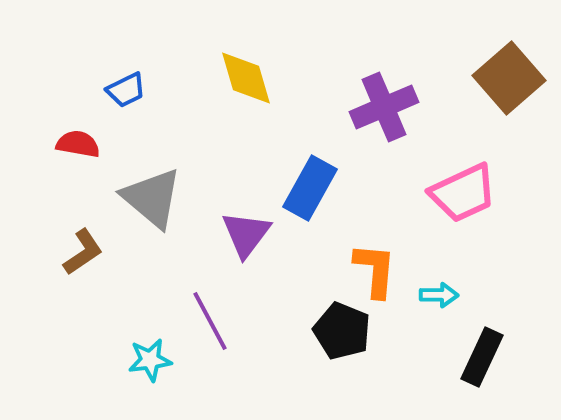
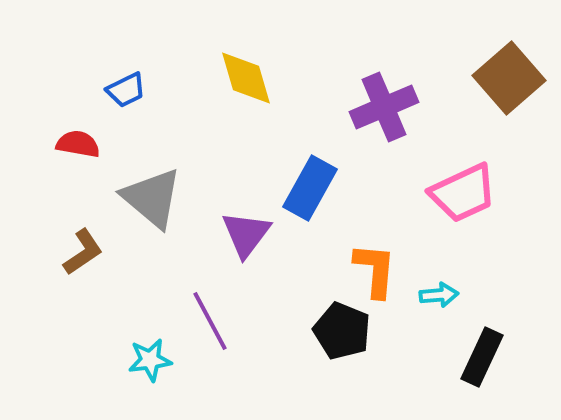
cyan arrow: rotated 6 degrees counterclockwise
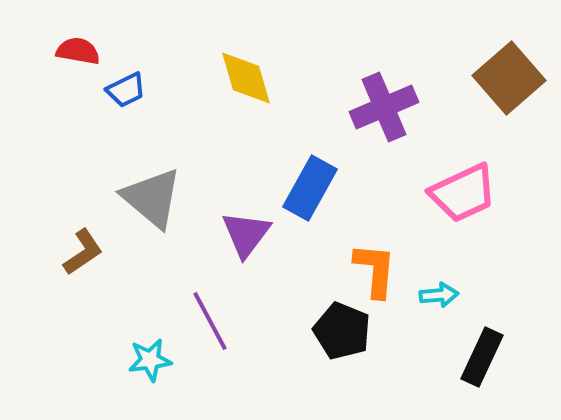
red semicircle: moved 93 px up
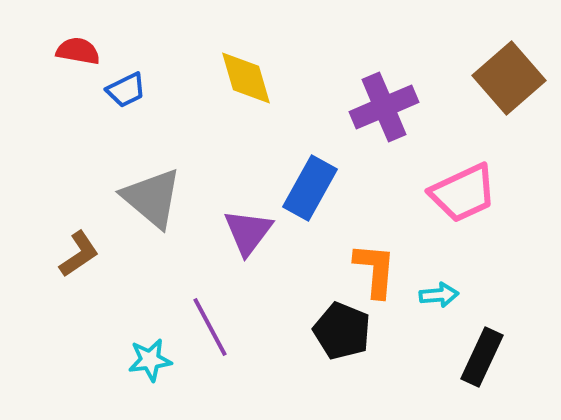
purple triangle: moved 2 px right, 2 px up
brown L-shape: moved 4 px left, 2 px down
purple line: moved 6 px down
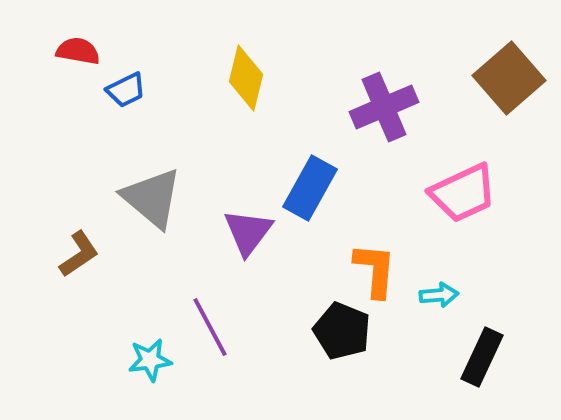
yellow diamond: rotated 30 degrees clockwise
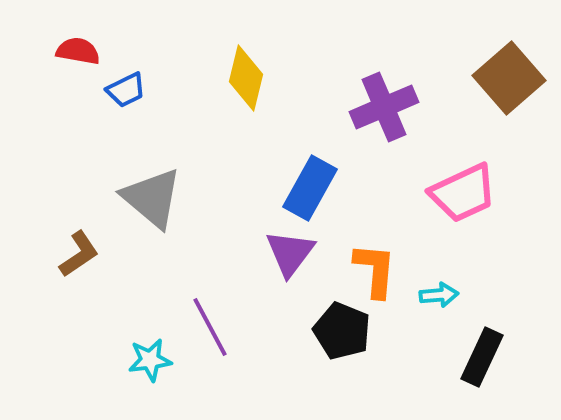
purple triangle: moved 42 px right, 21 px down
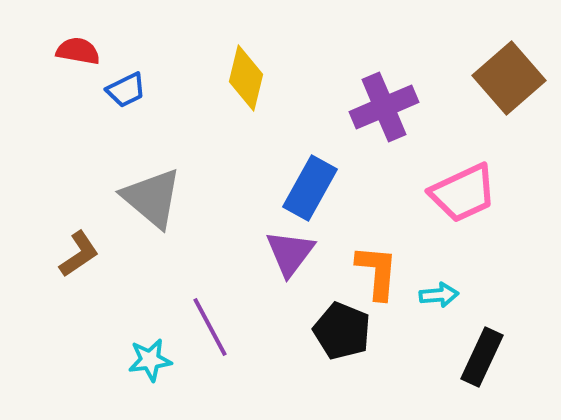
orange L-shape: moved 2 px right, 2 px down
